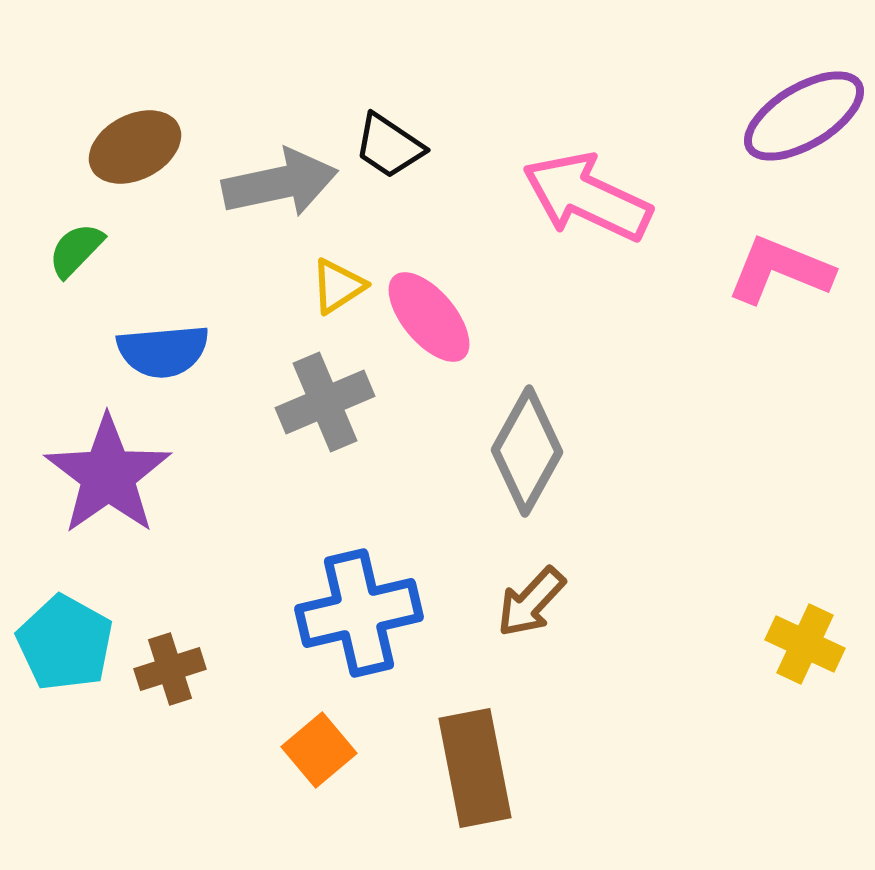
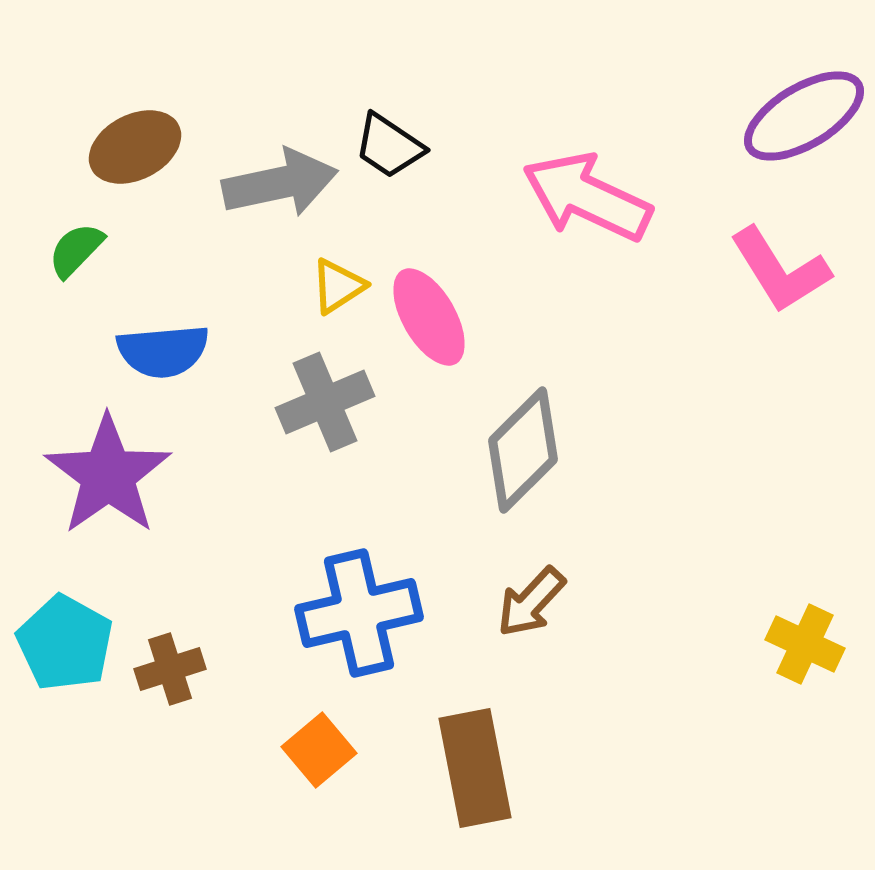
pink L-shape: rotated 144 degrees counterclockwise
pink ellipse: rotated 10 degrees clockwise
gray diamond: moved 4 px left, 1 px up; rotated 16 degrees clockwise
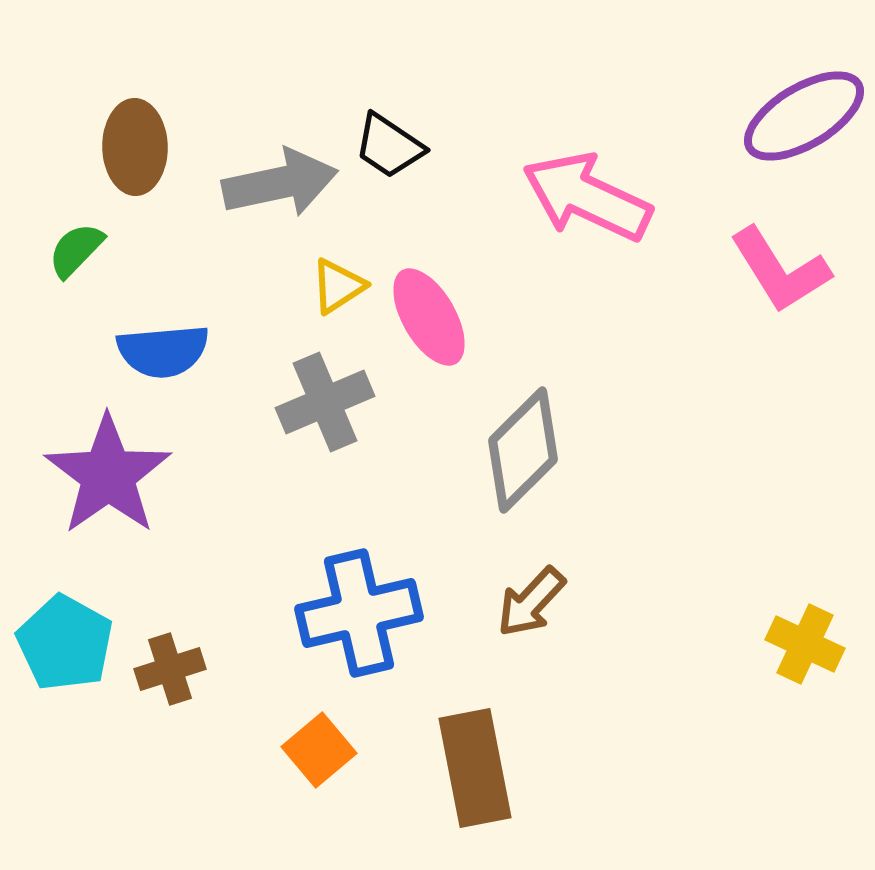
brown ellipse: rotated 64 degrees counterclockwise
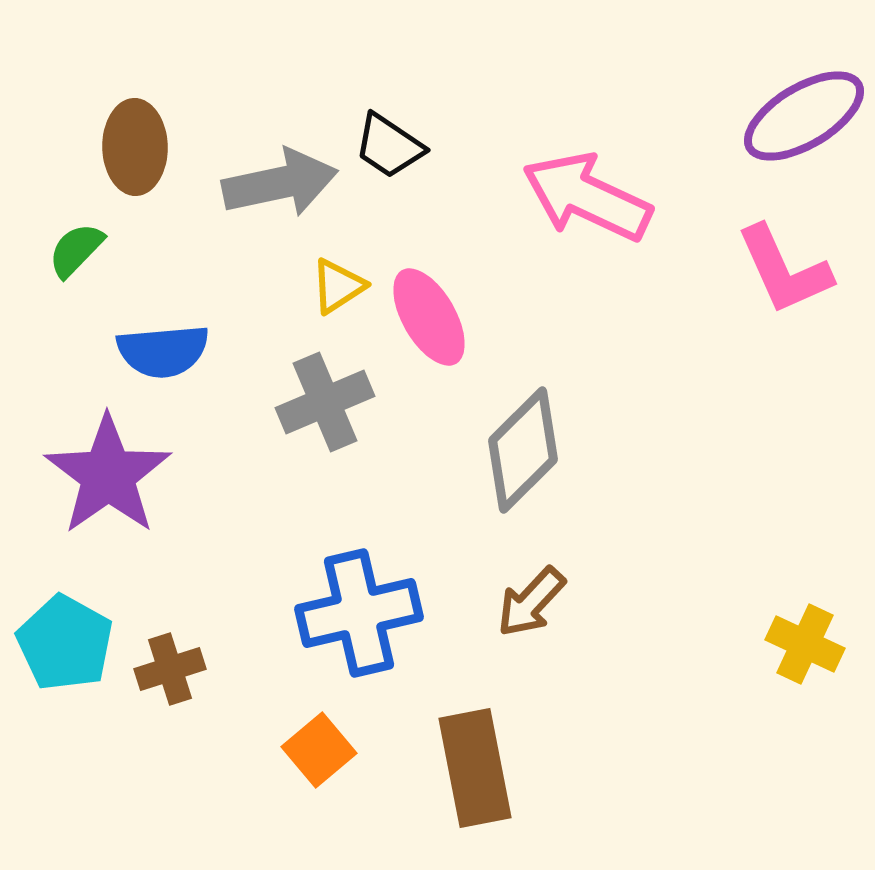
pink L-shape: moved 4 px right; rotated 8 degrees clockwise
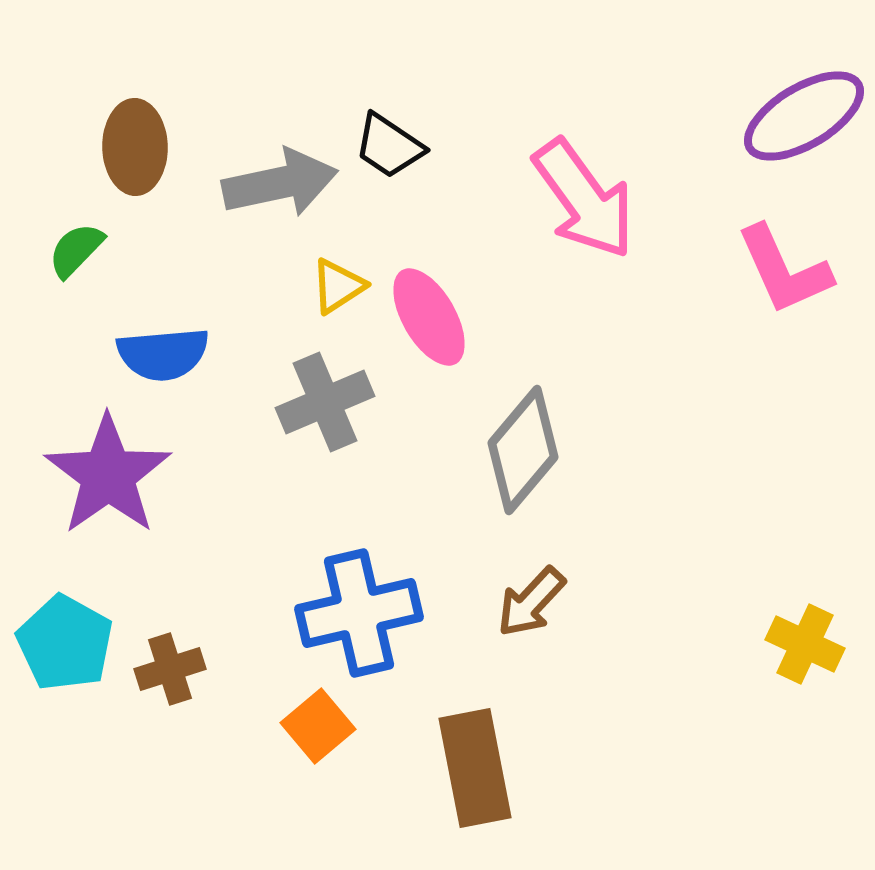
pink arrow: moved 3 px left, 2 px down; rotated 151 degrees counterclockwise
blue semicircle: moved 3 px down
gray diamond: rotated 5 degrees counterclockwise
orange square: moved 1 px left, 24 px up
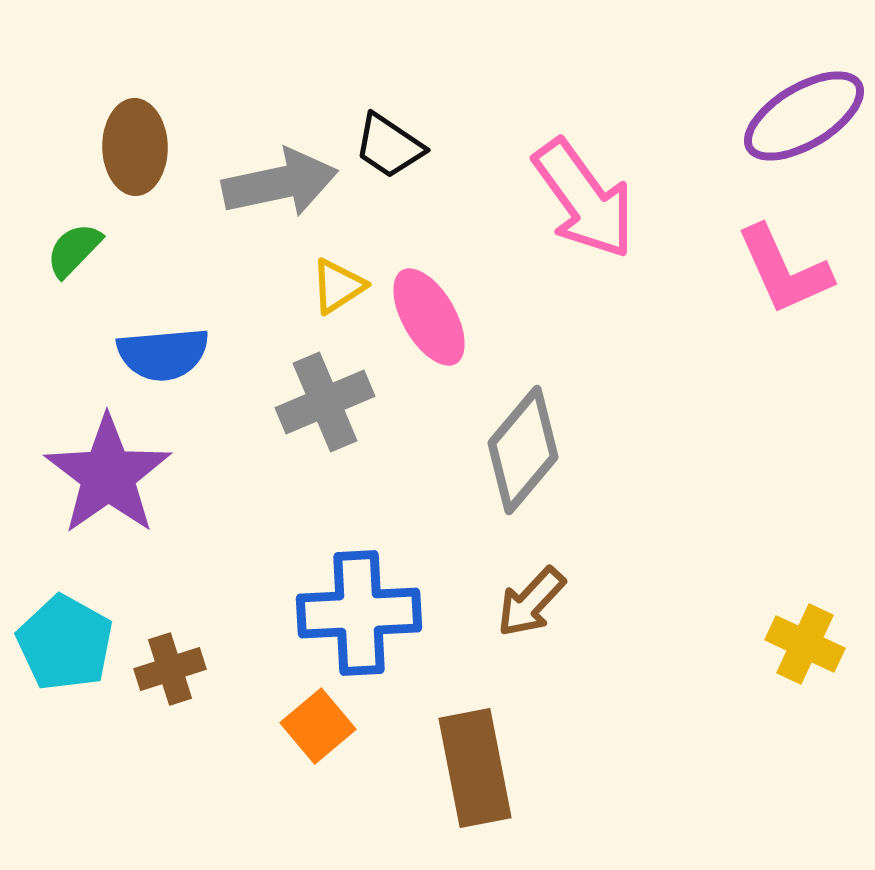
green semicircle: moved 2 px left
blue cross: rotated 10 degrees clockwise
